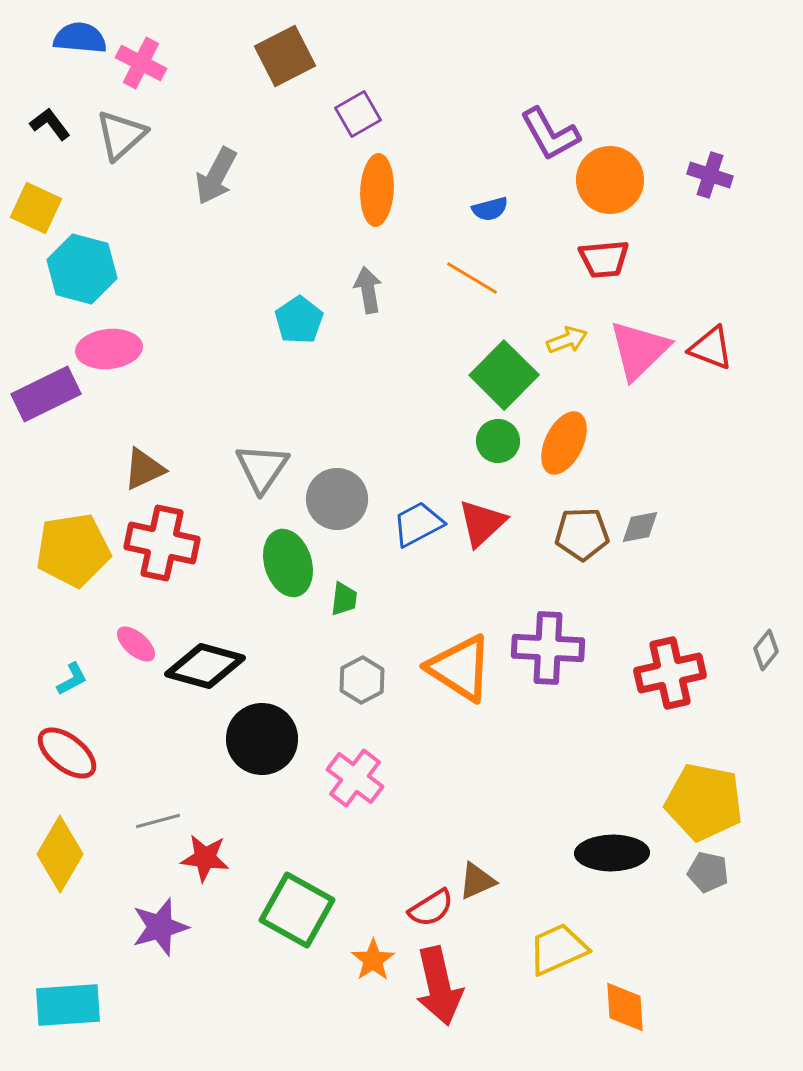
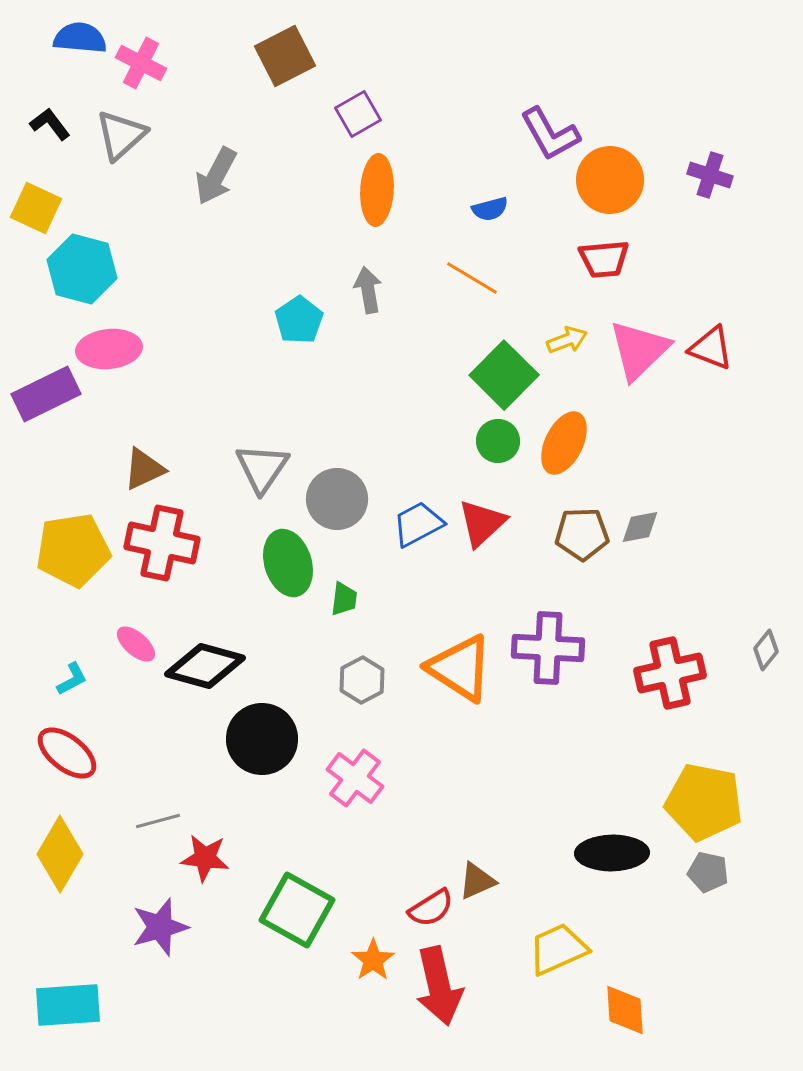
orange diamond at (625, 1007): moved 3 px down
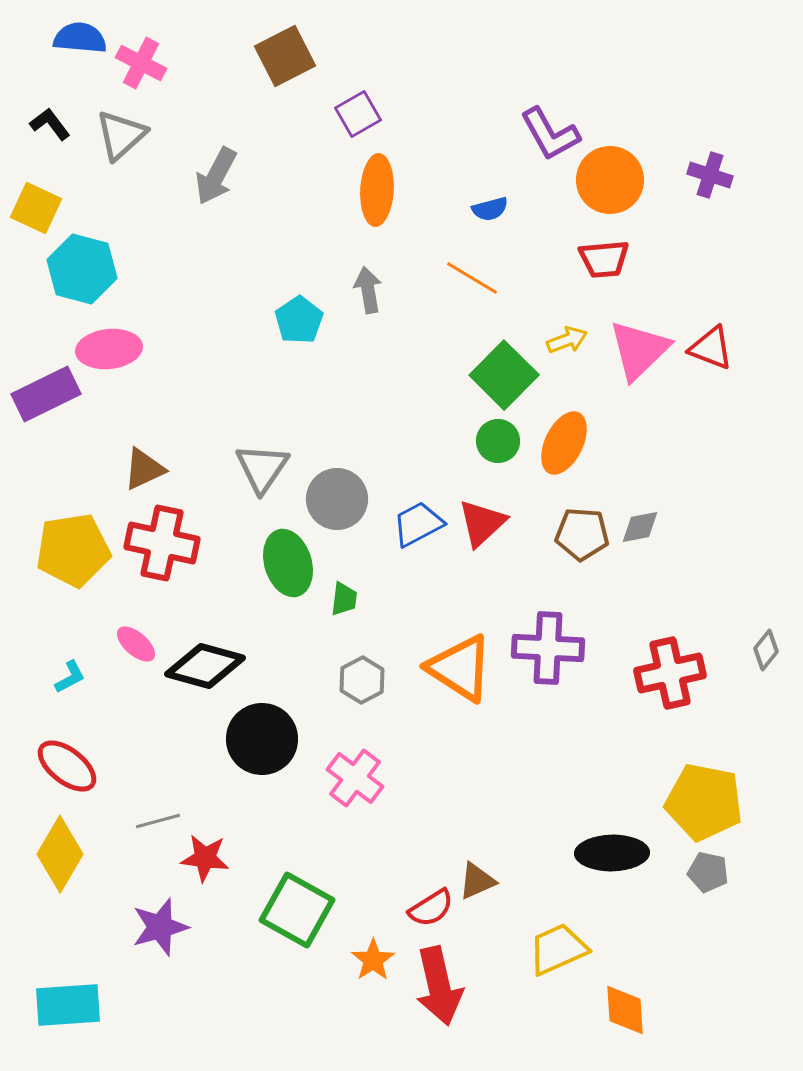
brown pentagon at (582, 534): rotated 6 degrees clockwise
cyan L-shape at (72, 679): moved 2 px left, 2 px up
red ellipse at (67, 753): moved 13 px down
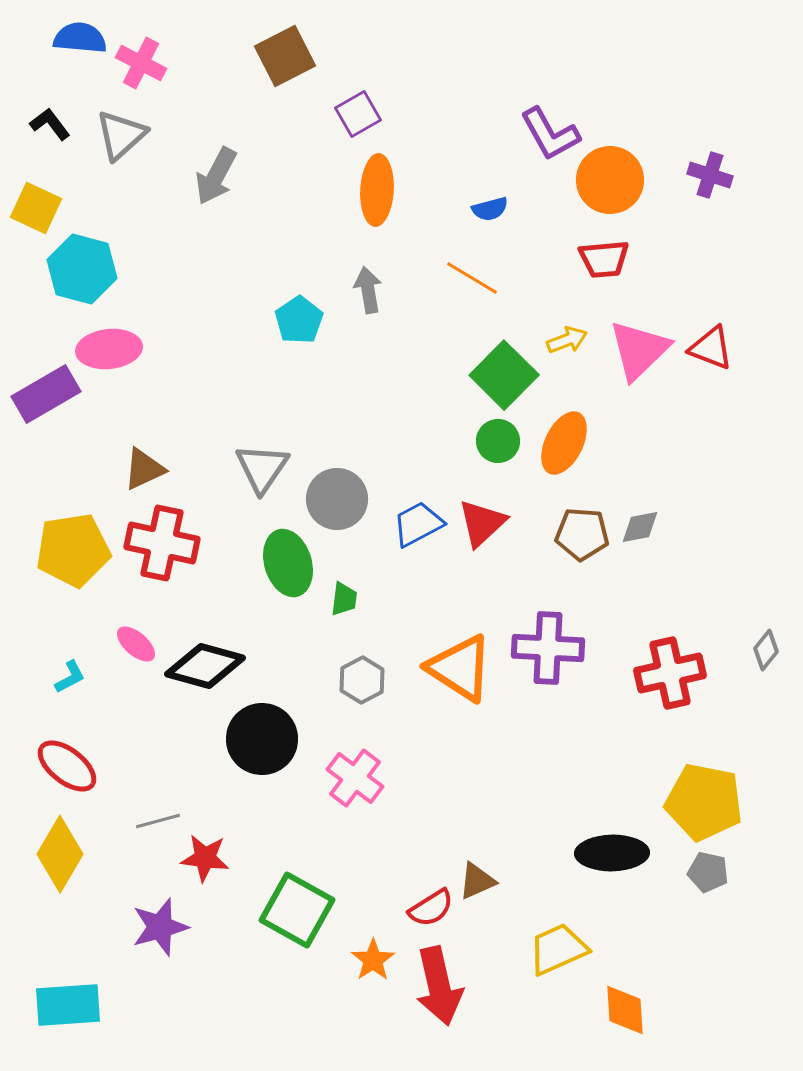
purple rectangle at (46, 394): rotated 4 degrees counterclockwise
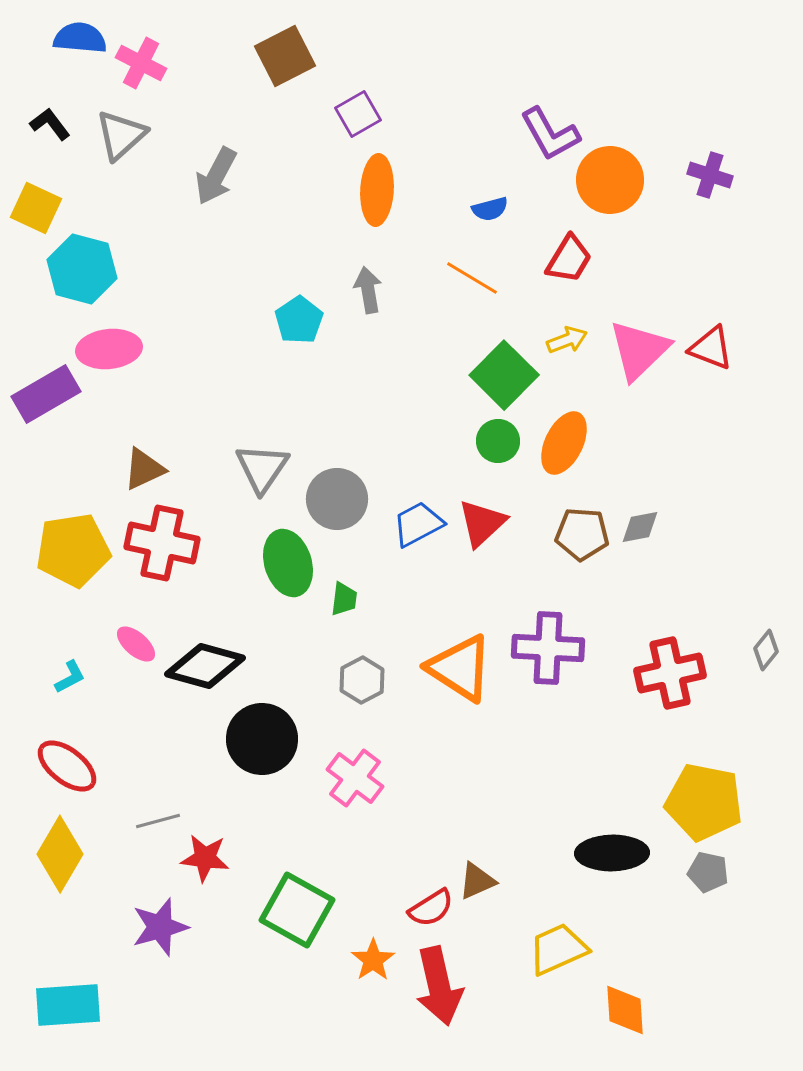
red trapezoid at (604, 259): moved 35 px left; rotated 54 degrees counterclockwise
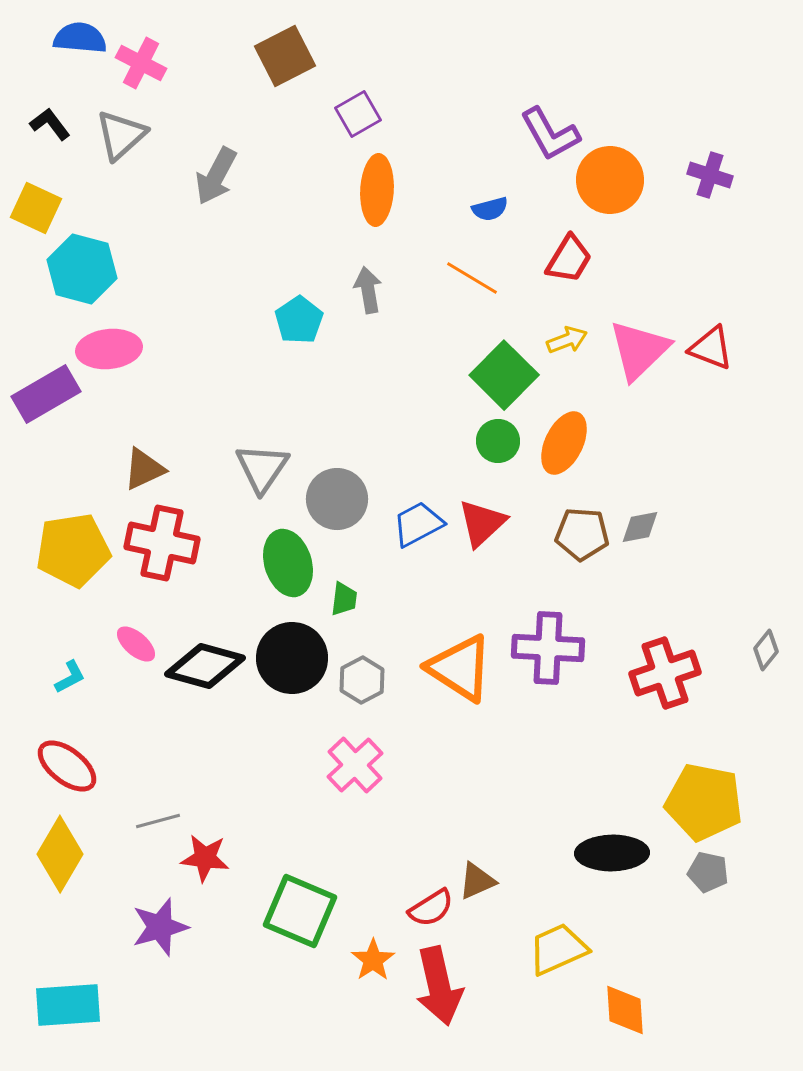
red cross at (670, 673): moved 5 px left; rotated 6 degrees counterclockwise
black circle at (262, 739): moved 30 px right, 81 px up
pink cross at (355, 778): moved 13 px up; rotated 10 degrees clockwise
green square at (297, 910): moved 3 px right, 1 px down; rotated 6 degrees counterclockwise
